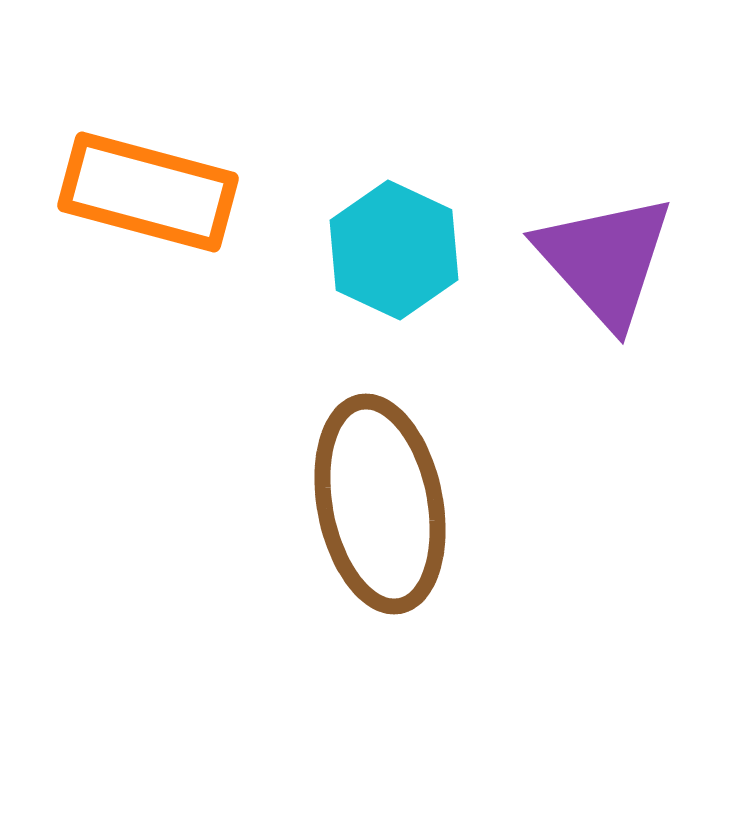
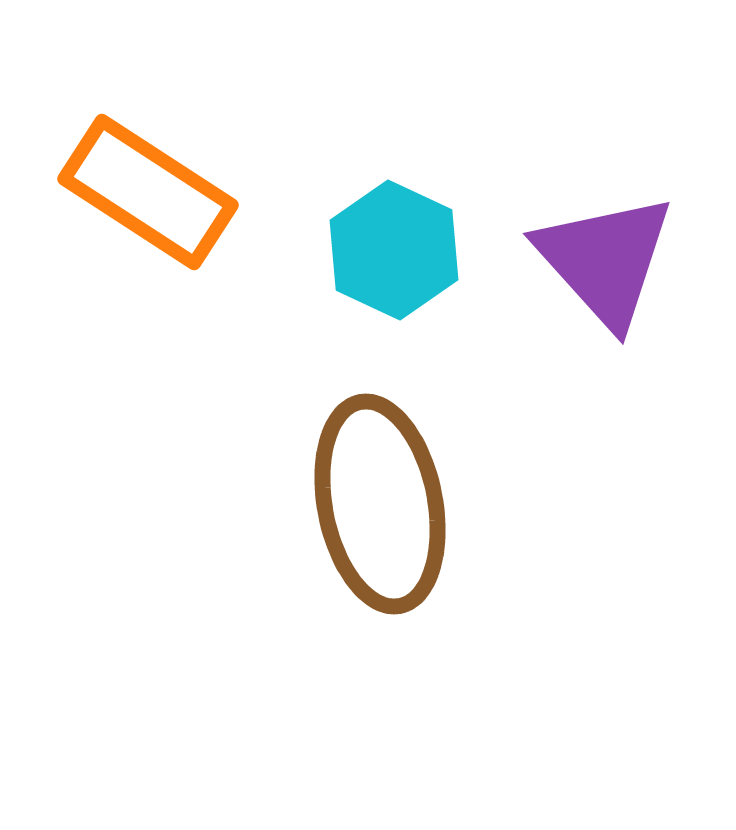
orange rectangle: rotated 18 degrees clockwise
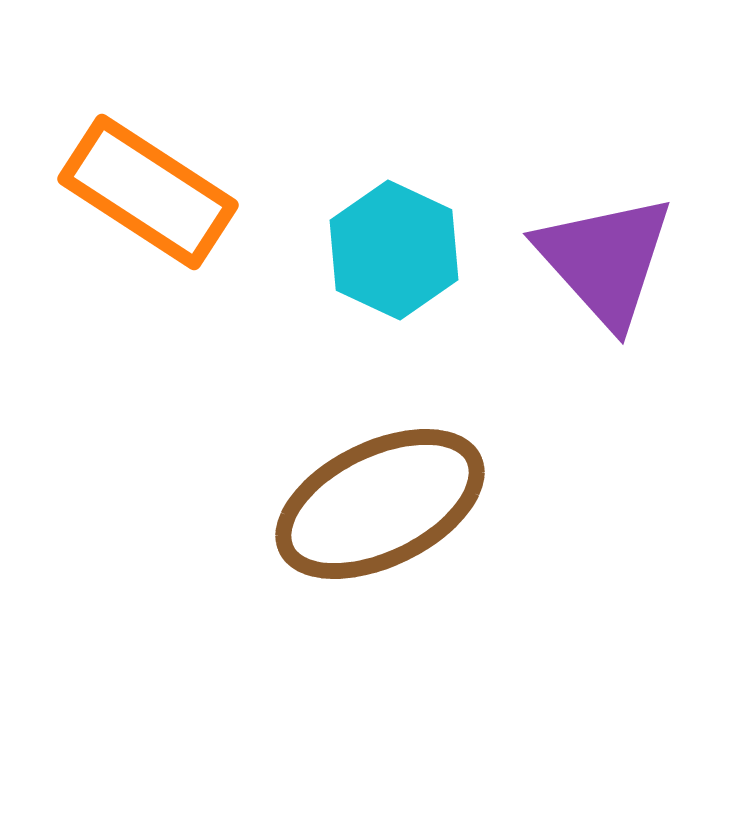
brown ellipse: rotated 75 degrees clockwise
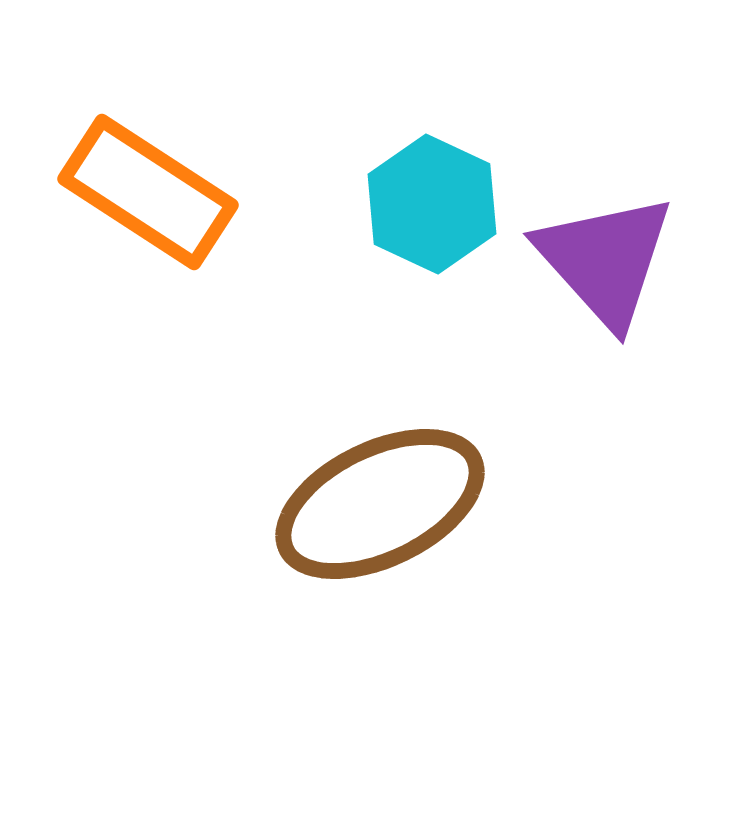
cyan hexagon: moved 38 px right, 46 px up
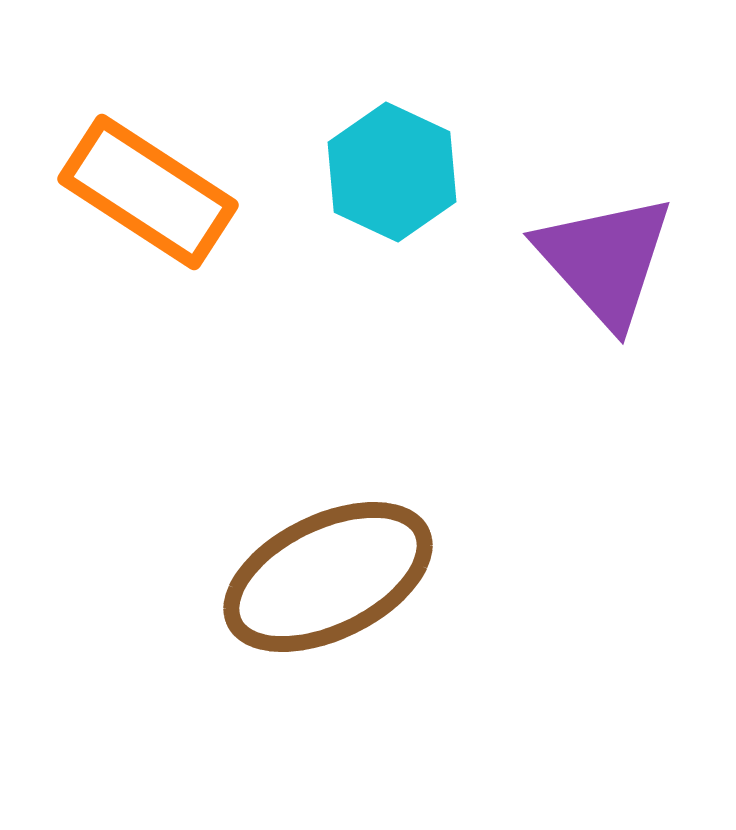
cyan hexagon: moved 40 px left, 32 px up
brown ellipse: moved 52 px left, 73 px down
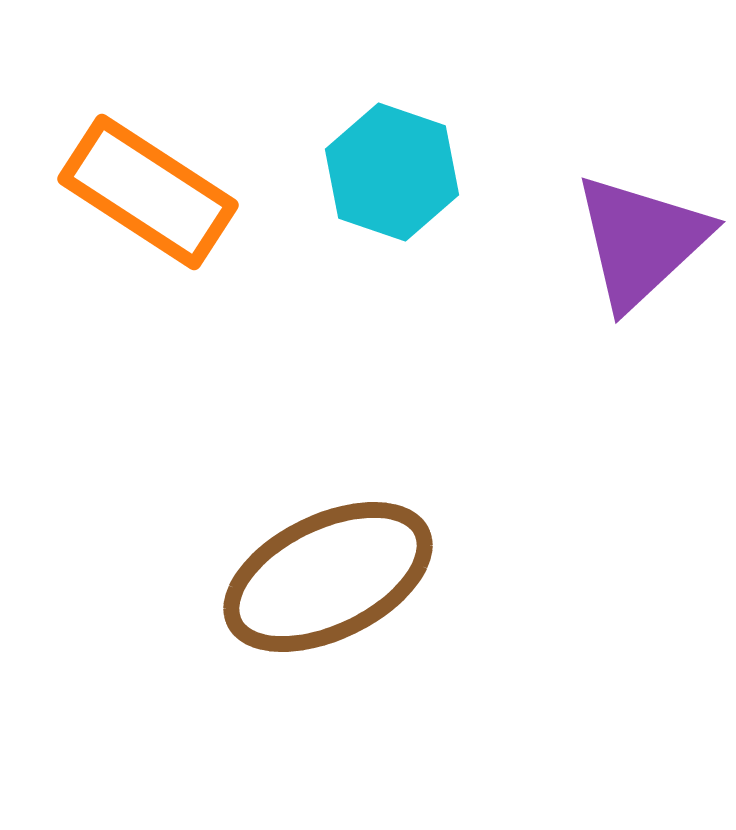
cyan hexagon: rotated 6 degrees counterclockwise
purple triangle: moved 36 px right, 19 px up; rotated 29 degrees clockwise
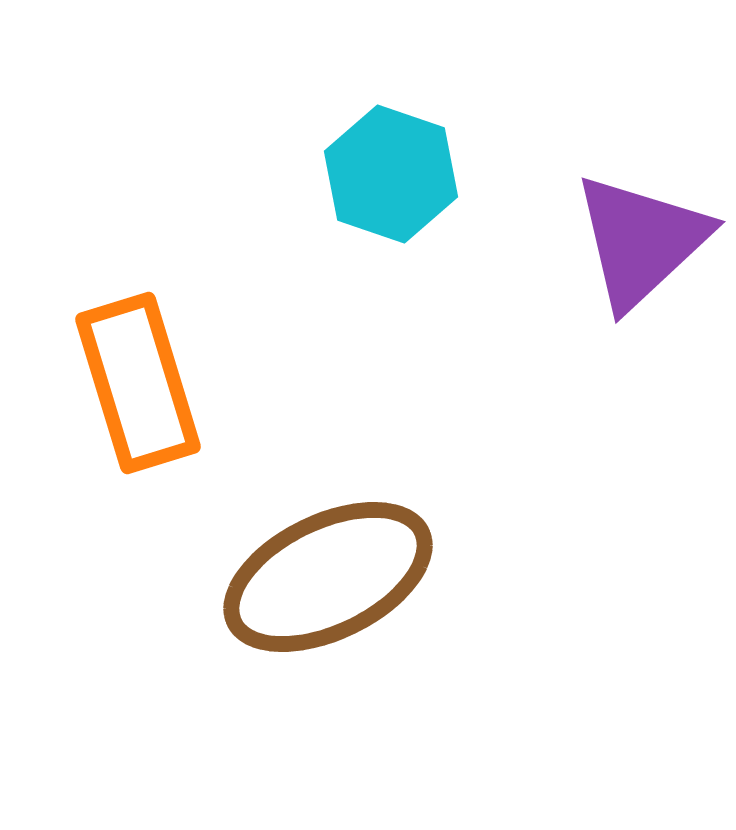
cyan hexagon: moved 1 px left, 2 px down
orange rectangle: moved 10 px left, 191 px down; rotated 40 degrees clockwise
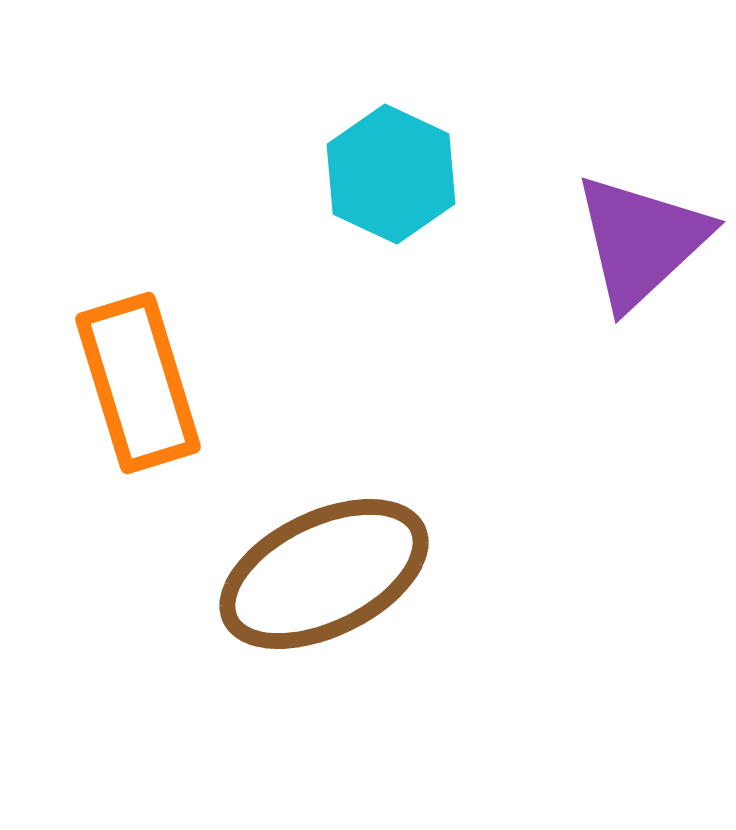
cyan hexagon: rotated 6 degrees clockwise
brown ellipse: moved 4 px left, 3 px up
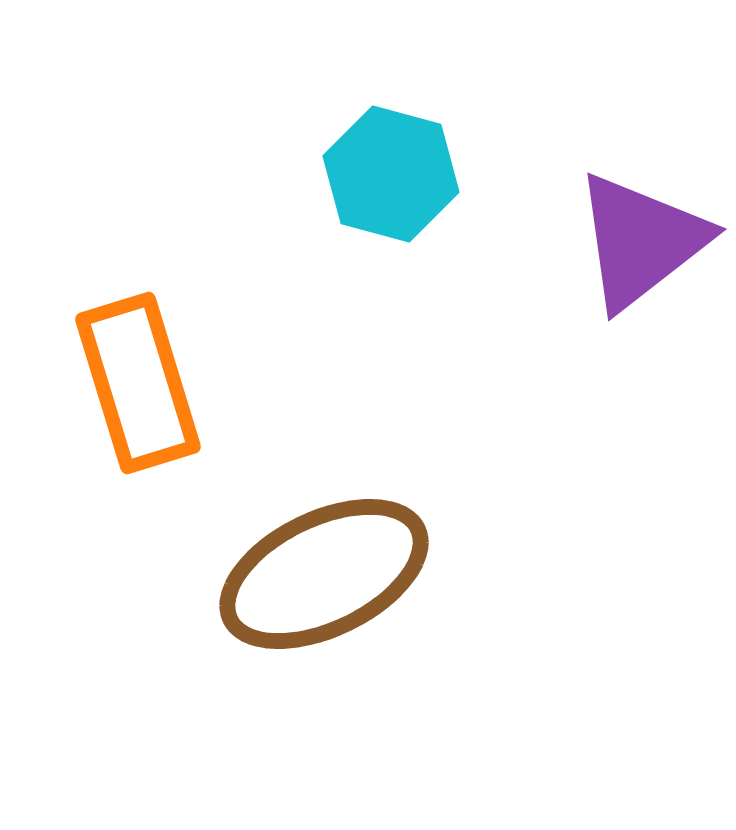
cyan hexagon: rotated 10 degrees counterclockwise
purple triangle: rotated 5 degrees clockwise
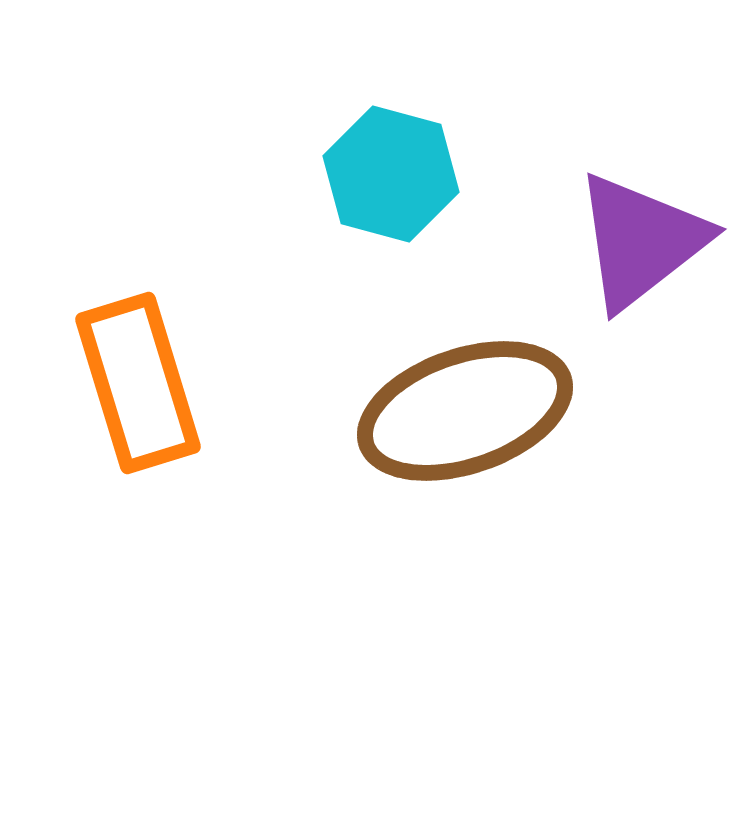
brown ellipse: moved 141 px right, 163 px up; rotated 7 degrees clockwise
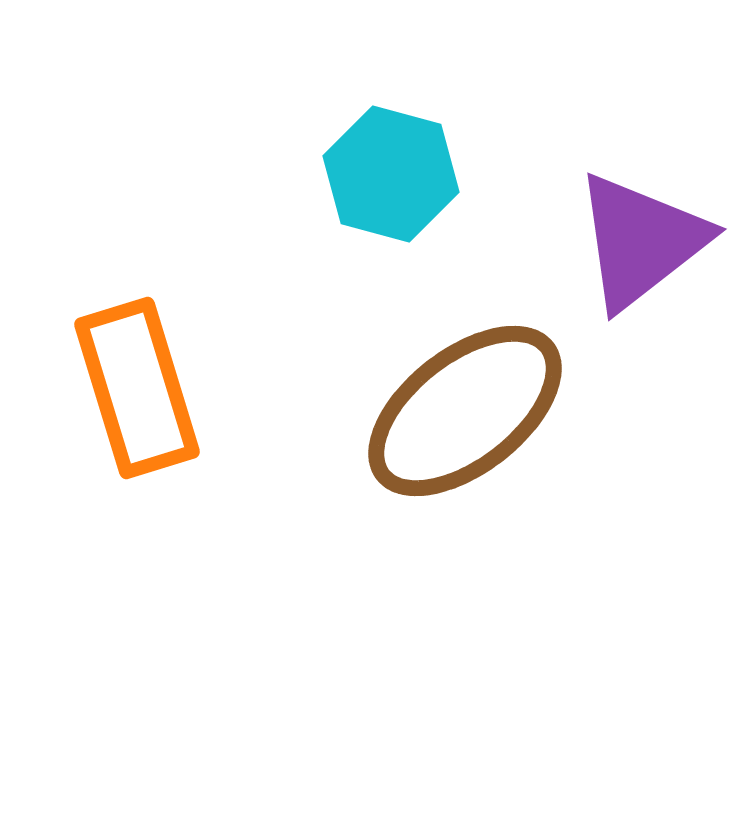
orange rectangle: moved 1 px left, 5 px down
brown ellipse: rotated 19 degrees counterclockwise
